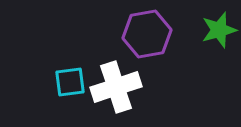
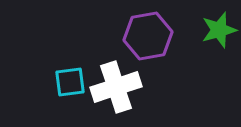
purple hexagon: moved 1 px right, 2 px down
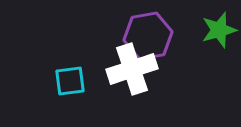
cyan square: moved 1 px up
white cross: moved 16 px right, 18 px up
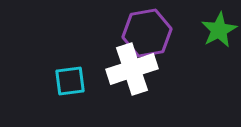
green star: rotated 12 degrees counterclockwise
purple hexagon: moved 1 px left, 3 px up
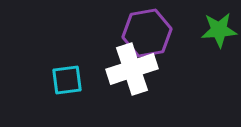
green star: rotated 24 degrees clockwise
cyan square: moved 3 px left, 1 px up
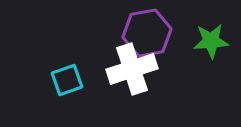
green star: moved 8 px left, 11 px down
cyan square: rotated 12 degrees counterclockwise
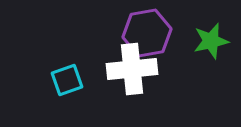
green star: rotated 9 degrees counterclockwise
white cross: rotated 12 degrees clockwise
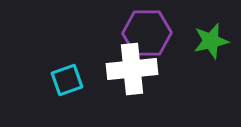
purple hexagon: rotated 9 degrees clockwise
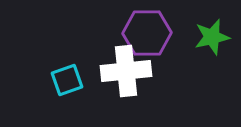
green star: moved 1 px right, 4 px up
white cross: moved 6 px left, 2 px down
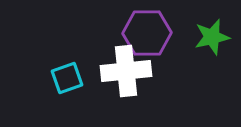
cyan square: moved 2 px up
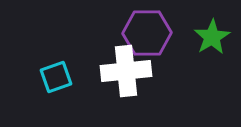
green star: rotated 18 degrees counterclockwise
cyan square: moved 11 px left, 1 px up
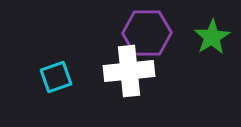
white cross: moved 3 px right
